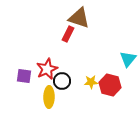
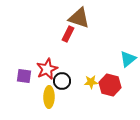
cyan triangle: rotated 12 degrees clockwise
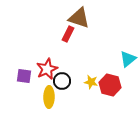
yellow star: rotated 16 degrees clockwise
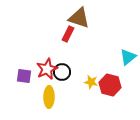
cyan triangle: moved 2 px up
black circle: moved 9 px up
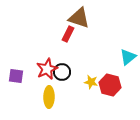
purple square: moved 8 px left
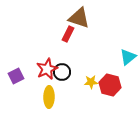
purple square: rotated 35 degrees counterclockwise
yellow star: rotated 16 degrees counterclockwise
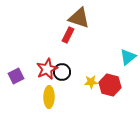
red rectangle: moved 1 px down
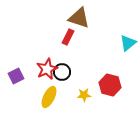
red rectangle: moved 2 px down
cyan triangle: moved 14 px up
yellow star: moved 7 px left, 13 px down
yellow ellipse: rotated 25 degrees clockwise
